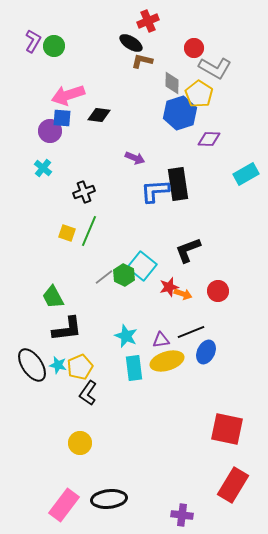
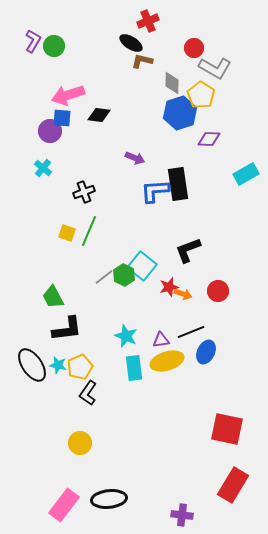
yellow pentagon at (199, 94): moved 2 px right, 1 px down
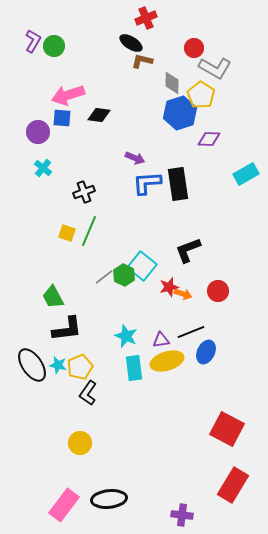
red cross at (148, 21): moved 2 px left, 3 px up
purple circle at (50, 131): moved 12 px left, 1 px down
blue L-shape at (155, 191): moved 8 px left, 8 px up
red square at (227, 429): rotated 16 degrees clockwise
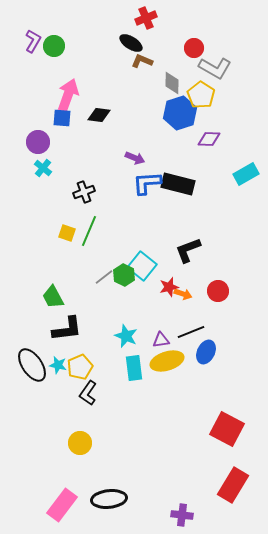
brown L-shape at (142, 61): rotated 10 degrees clockwise
pink arrow at (68, 95): rotated 128 degrees clockwise
purple circle at (38, 132): moved 10 px down
black rectangle at (178, 184): rotated 68 degrees counterclockwise
pink rectangle at (64, 505): moved 2 px left
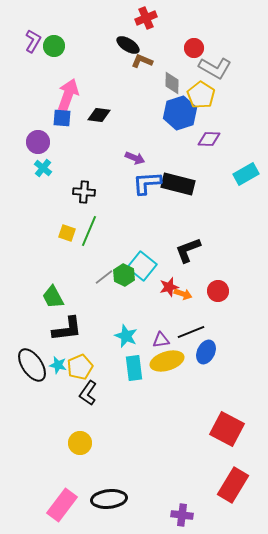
black ellipse at (131, 43): moved 3 px left, 2 px down
black cross at (84, 192): rotated 25 degrees clockwise
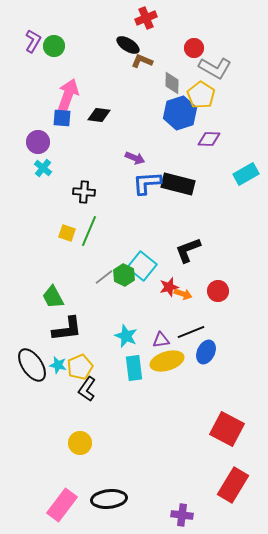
black L-shape at (88, 393): moved 1 px left, 4 px up
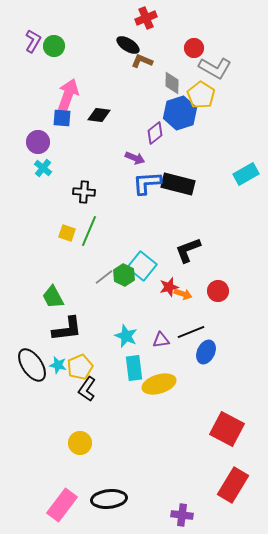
purple diamond at (209, 139): moved 54 px left, 6 px up; rotated 40 degrees counterclockwise
yellow ellipse at (167, 361): moved 8 px left, 23 px down
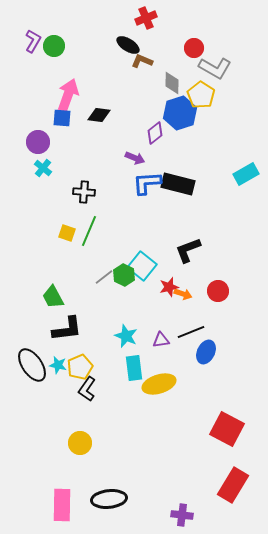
pink rectangle at (62, 505): rotated 36 degrees counterclockwise
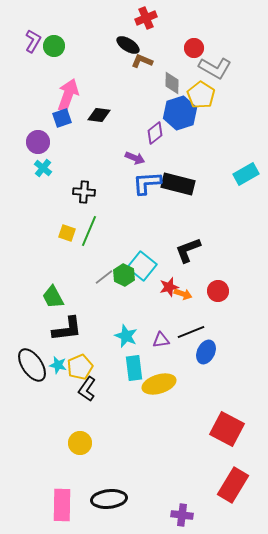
blue square at (62, 118): rotated 24 degrees counterclockwise
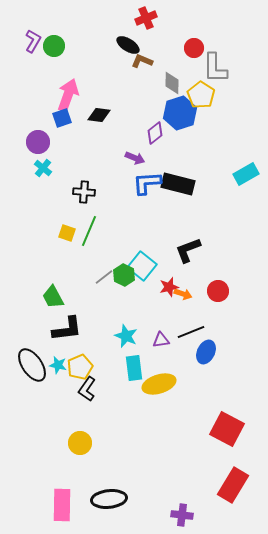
gray L-shape at (215, 68): rotated 60 degrees clockwise
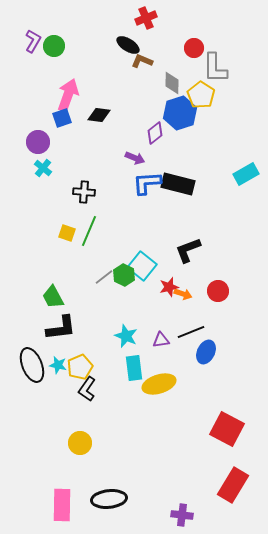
black L-shape at (67, 329): moved 6 px left, 1 px up
black ellipse at (32, 365): rotated 12 degrees clockwise
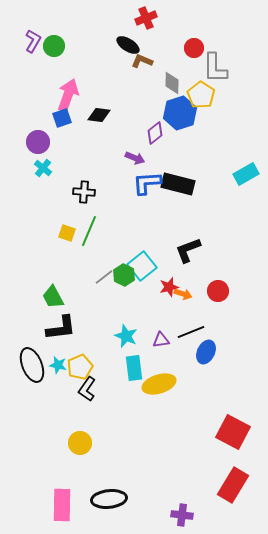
cyan square at (142, 266): rotated 12 degrees clockwise
red square at (227, 429): moved 6 px right, 3 px down
